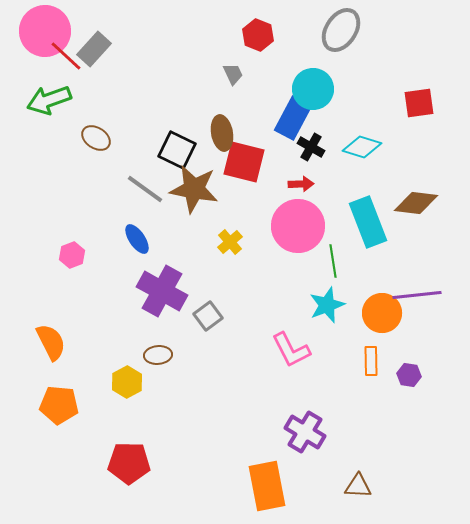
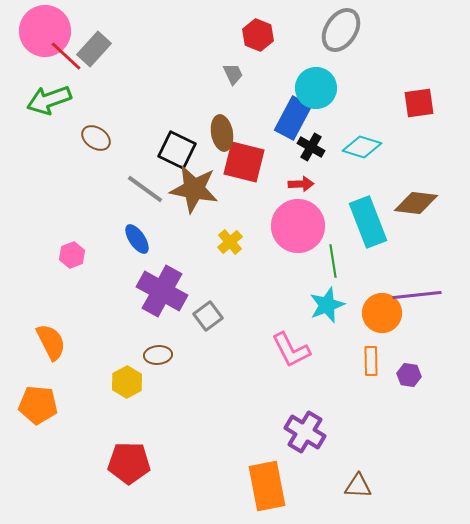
cyan circle at (313, 89): moved 3 px right, 1 px up
orange pentagon at (59, 405): moved 21 px left
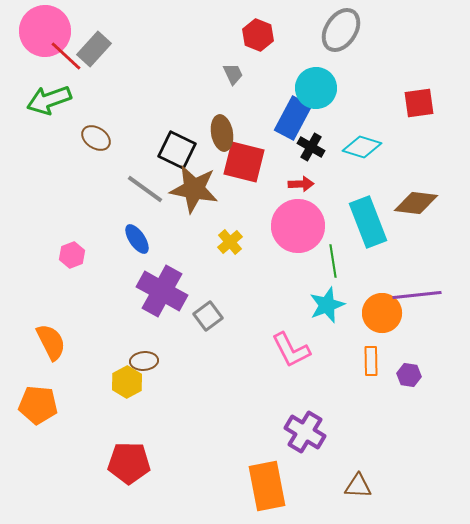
brown ellipse at (158, 355): moved 14 px left, 6 px down
